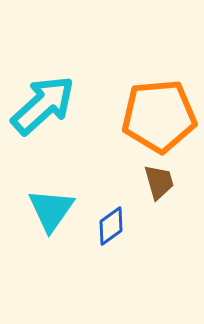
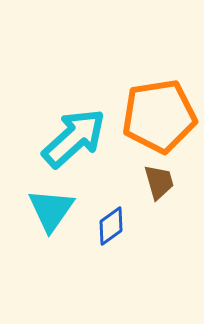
cyan arrow: moved 31 px right, 33 px down
orange pentagon: rotated 4 degrees counterclockwise
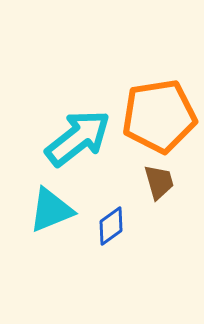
cyan arrow: moved 4 px right; rotated 4 degrees clockwise
cyan triangle: rotated 33 degrees clockwise
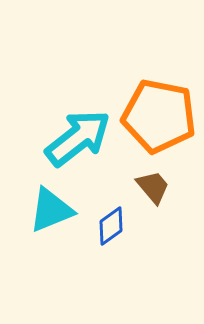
orange pentagon: rotated 20 degrees clockwise
brown trapezoid: moved 6 px left, 5 px down; rotated 24 degrees counterclockwise
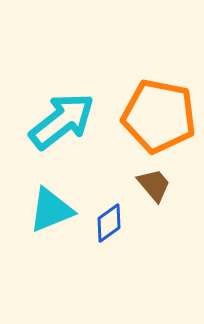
cyan arrow: moved 16 px left, 17 px up
brown trapezoid: moved 1 px right, 2 px up
blue diamond: moved 2 px left, 3 px up
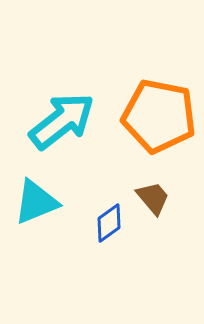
brown trapezoid: moved 1 px left, 13 px down
cyan triangle: moved 15 px left, 8 px up
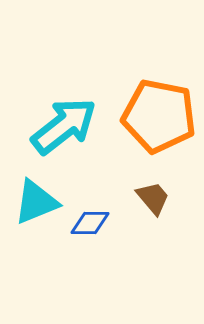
cyan arrow: moved 2 px right, 5 px down
blue diamond: moved 19 px left; rotated 36 degrees clockwise
